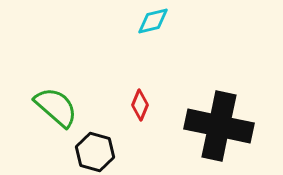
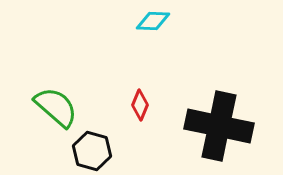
cyan diamond: rotated 16 degrees clockwise
black hexagon: moved 3 px left, 1 px up
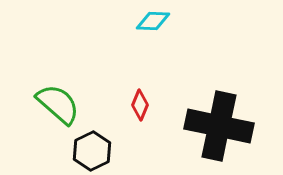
green semicircle: moved 2 px right, 3 px up
black hexagon: rotated 18 degrees clockwise
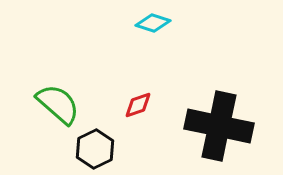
cyan diamond: moved 2 px down; rotated 16 degrees clockwise
red diamond: moved 2 px left; rotated 48 degrees clockwise
black hexagon: moved 3 px right, 2 px up
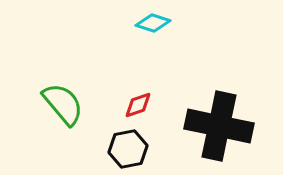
green semicircle: moved 5 px right; rotated 9 degrees clockwise
black hexagon: moved 33 px right; rotated 15 degrees clockwise
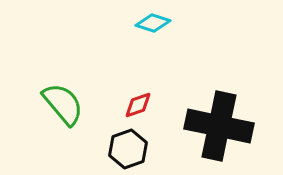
black hexagon: rotated 9 degrees counterclockwise
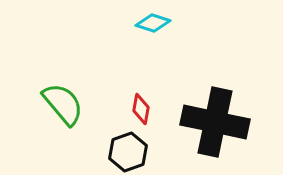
red diamond: moved 3 px right, 4 px down; rotated 60 degrees counterclockwise
black cross: moved 4 px left, 4 px up
black hexagon: moved 3 px down
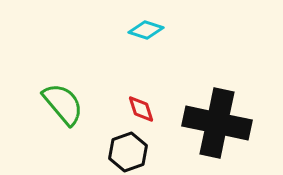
cyan diamond: moved 7 px left, 7 px down
red diamond: rotated 28 degrees counterclockwise
black cross: moved 2 px right, 1 px down
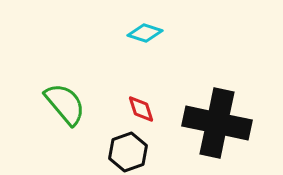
cyan diamond: moved 1 px left, 3 px down
green semicircle: moved 2 px right
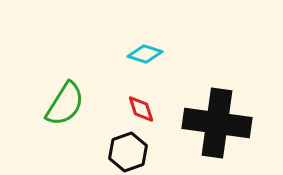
cyan diamond: moved 21 px down
green semicircle: rotated 72 degrees clockwise
black cross: rotated 4 degrees counterclockwise
